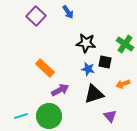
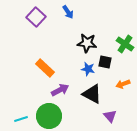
purple square: moved 1 px down
black star: moved 1 px right
black triangle: moved 2 px left; rotated 45 degrees clockwise
cyan line: moved 3 px down
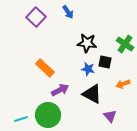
green circle: moved 1 px left, 1 px up
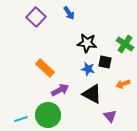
blue arrow: moved 1 px right, 1 px down
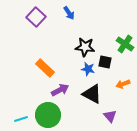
black star: moved 2 px left, 4 px down
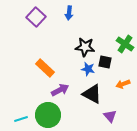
blue arrow: rotated 40 degrees clockwise
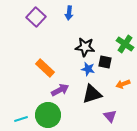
black triangle: rotated 45 degrees counterclockwise
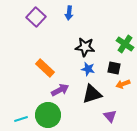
black square: moved 9 px right, 6 px down
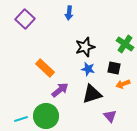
purple square: moved 11 px left, 2 px down
black star: rotated 24 degrees counterclockwise
purple arrow: rotated 12 degrees counterclockwise
green circle: moved 2 px left, 1 px down
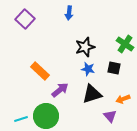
orange rectangle: moved 5 px left, 3 px down
orange arrow: moved 15 px down
